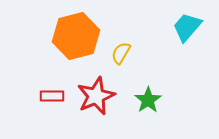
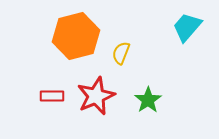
yellow semicircle: rotated 10 degrees counterclockwise
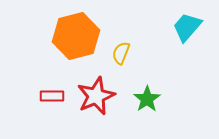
green star: moved 1 px left, 1 px up
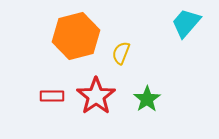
cyan trapezoid: moved 1 px left, 4 px up
red star: rotated 12 degrees counterclockwise
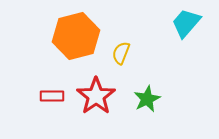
green star: rotated 8 degrees clockwise
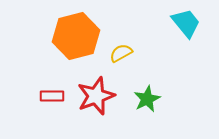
cyan trapezoid: rotated 100 degrees clockwise
yellow semicircle: rotated 40 degrees clockwise
red star: rotated 15 degrees clockwise
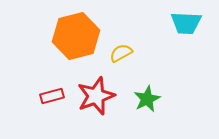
cyan trapezoid: rotated 132 degrees clockwise
red rectangle: rotated 15 degrees counterclockwise
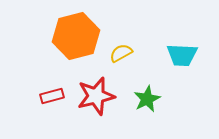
cyan trapezoid: moved 4 px left, 32 px down
red star: rotated 6 degrees clockwise
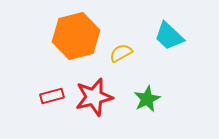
cyan trapezoid: moved 13 px left, 19 px up; rotated 40 degrees clockwise
red star: moved 2 px left, 1 px down
